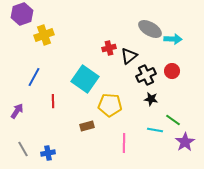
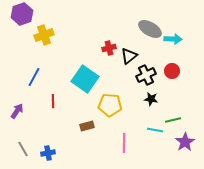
green line: rotated 49 degrees counterclockwise
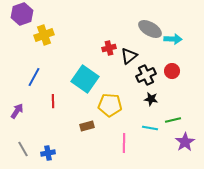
cyan line: moved 5 px left, 2 px up
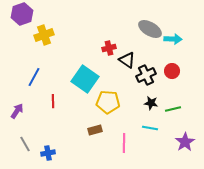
black triangle: moved 2 px left, 4 px down; rotated 48 degrees counterclockwise
black star: moved 4 px down
yellow pentagon: moved 2 px left, 3 px up
green line: moved 11 px up
brown rectangle: moved 8 px right, 4 px down
gray line: moved 2 px right, 5 px up
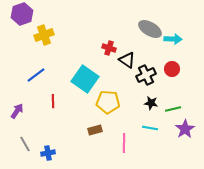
red cross: rotated 32 degrees clockwise
red circle: moved 2 px up
blue line: moved 2 px right, 2 px up; rotated 24 degrees clockwise
purple star: moved 13 px up
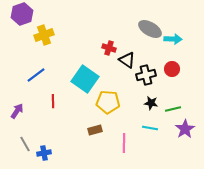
black cross: rotated 12 degrees clockwise
blue cross: moved 4 px left
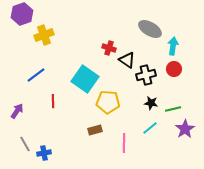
cyan arrow: moved 7 px down; rotated 84 degrees counterclockwise
red circle: moved 2 px right
cyan line: rotated 49 degrees counterclockwise
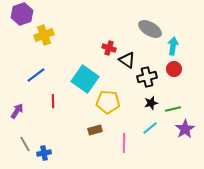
black cross: moved 1 px right, 2 px down
black star: rotated 24 degrees counterclockwise
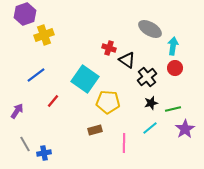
purple hexagon: moved 3 px right
red circle: moved 1 px right, 1 px up
black cross: rotated 24 degrees counterclockwise
red line: rotated 40 degrees clockwise
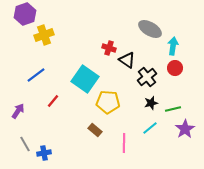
purple arrow: moved 1 px right
brown rectangle: rotated 56 degrees clockwise
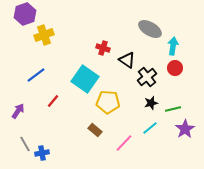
red cross: moved 6 px left
pink line: rotated 42 degrees clockwise
blue cross: moved 2 px left
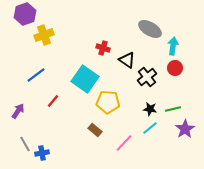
black star: moved 1 px left, 6 px down; rotated 24 degrees clockwise
